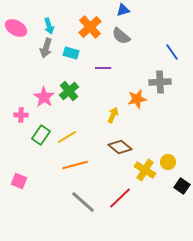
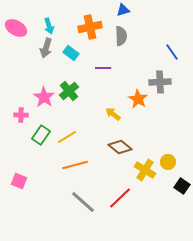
orange cross: rotated 30 degrees clockwise
gray semicircle: rotated 132 degrees counterclockwise
cyan rectangle: rotated 21 degrees clockwise
orange star: moved 1 px right; rotated 30 degrees counterclockwise
yellow arrow: moved 1 px up; rotated 77 degrees counterclockwise
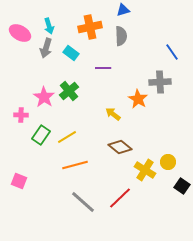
pink ellipse: moved 4 px right, 5 px down
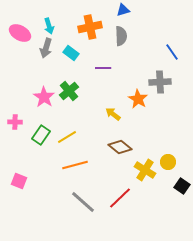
pink cross: moved 6 px left, 7 px down
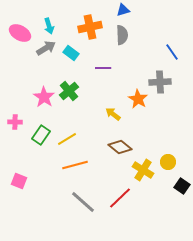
gray semicircle: moved 1 px right, 1 px up
gray arrow: rotated 138 degrees counterclockwise
yellow line: moved 2 px down
yellow cross: moved 2 px left
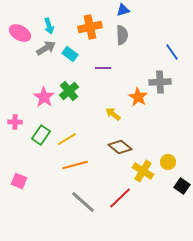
cyan rectangle: moved 1 px left, 1 px down
orange star: moved 2 px up
yellow cross: moved 1 px down
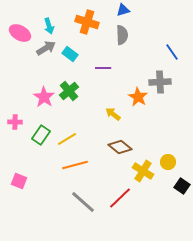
orange cross: moved 3 px left, 5 px up; rotated 30 degrees clockwise
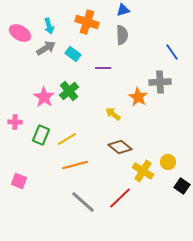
cyan rectangle: moved 3 px right
green rectangle: rotated 12 degrees counterclockwise
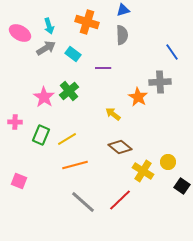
red line: moved 2 px down
